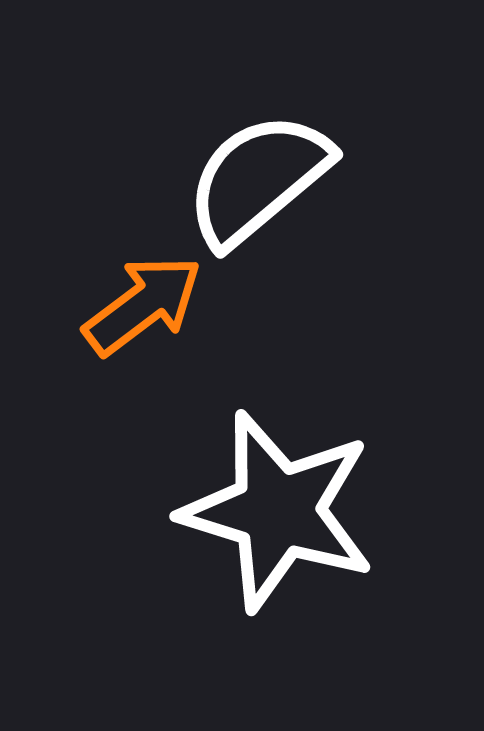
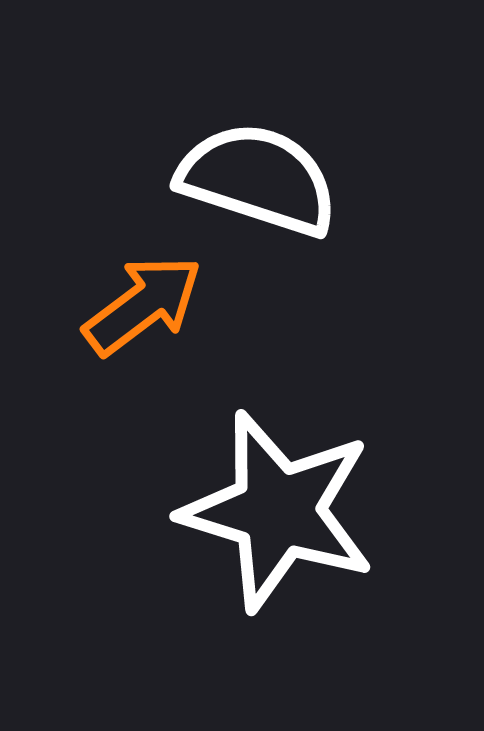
white semicircle: rotated 58 degrees clockwise
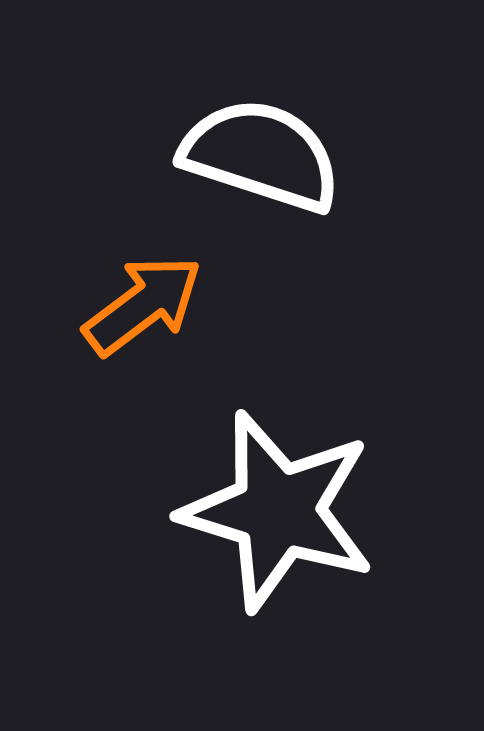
white semicircle: moved 3 px right, 24 px up
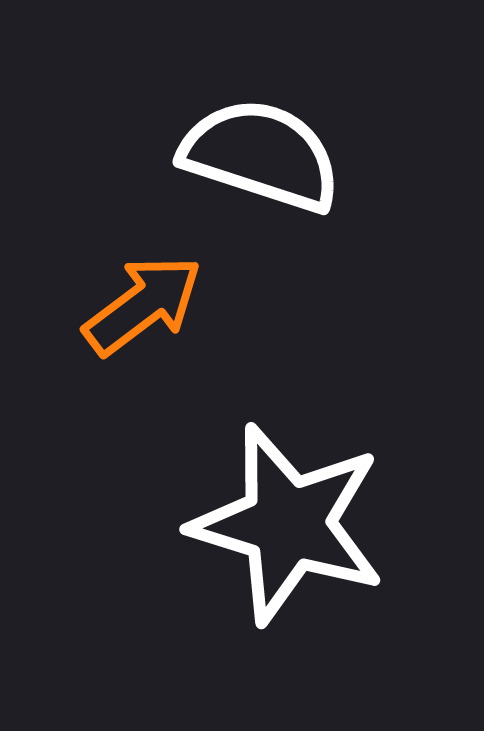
white star: moved 10 px right, 13 px down
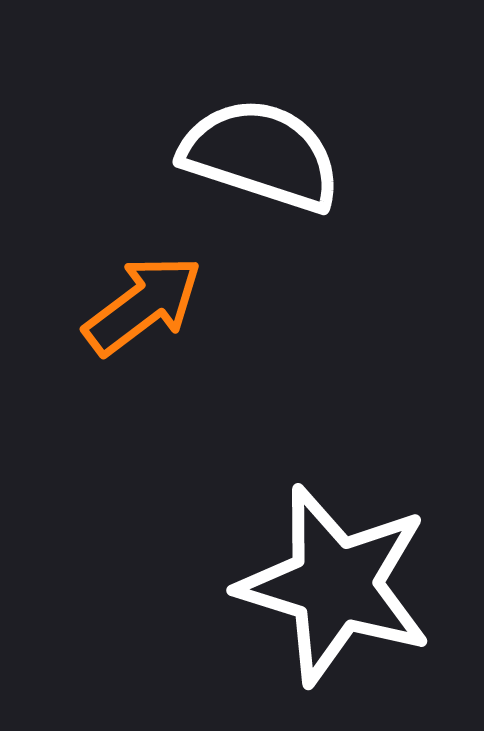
white star: moved 47 px right, 61 px down
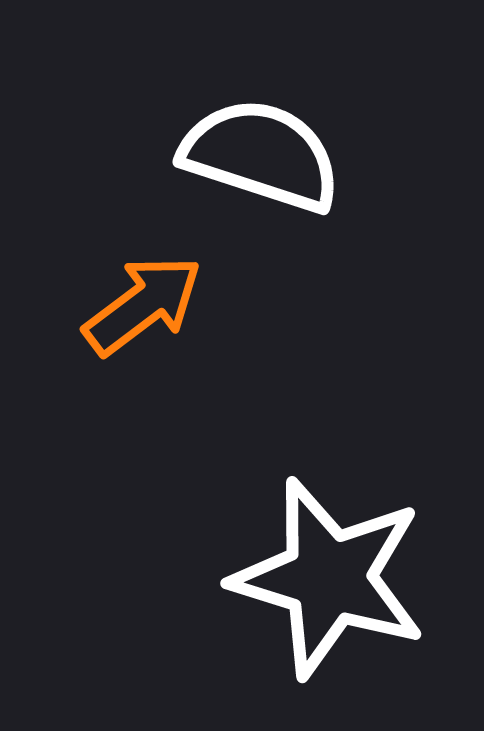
white star: moved 6 px left, 7 px up
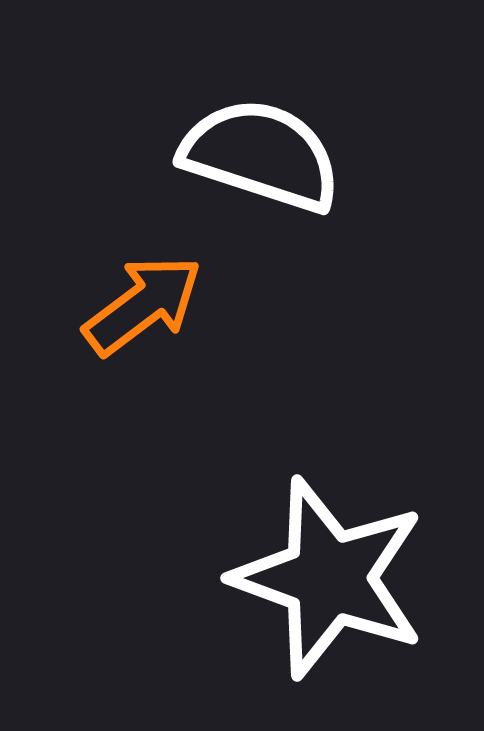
white star: rotated 3 degrees clockwise
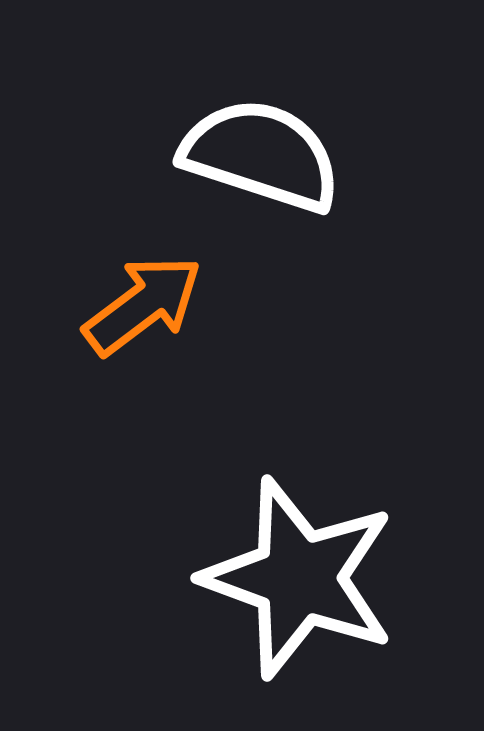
white star: moved 30 px left
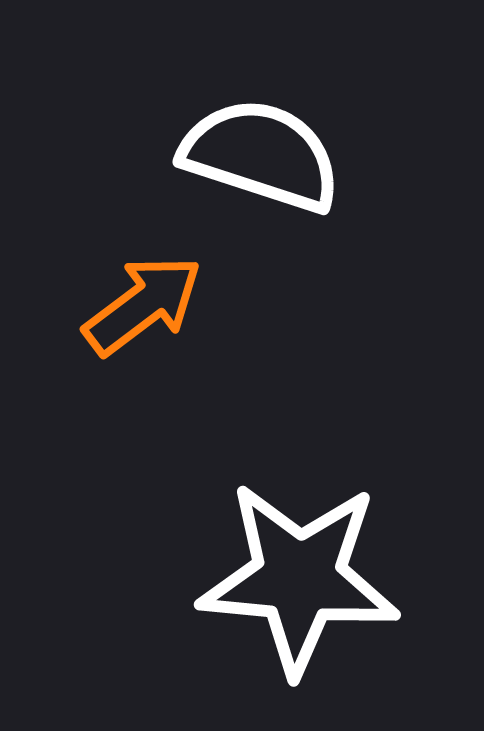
white star: rotated 15 degrees counterclockwise
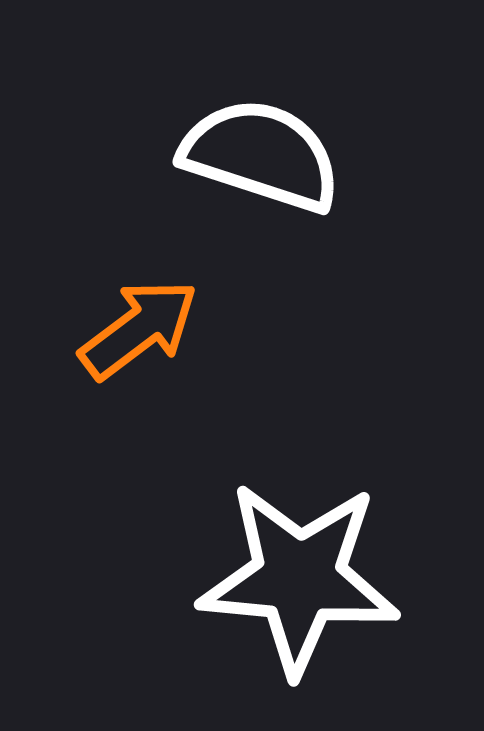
orange arrow: moved 4 px left, 24 px down
